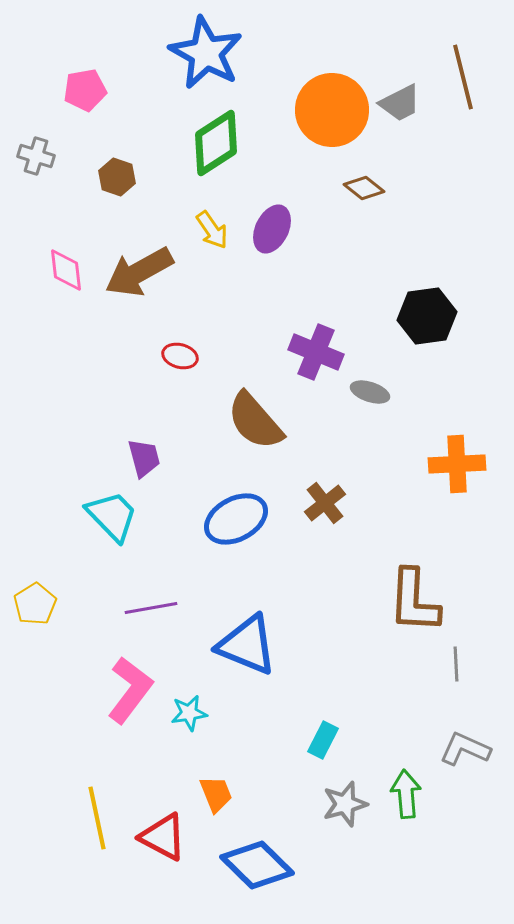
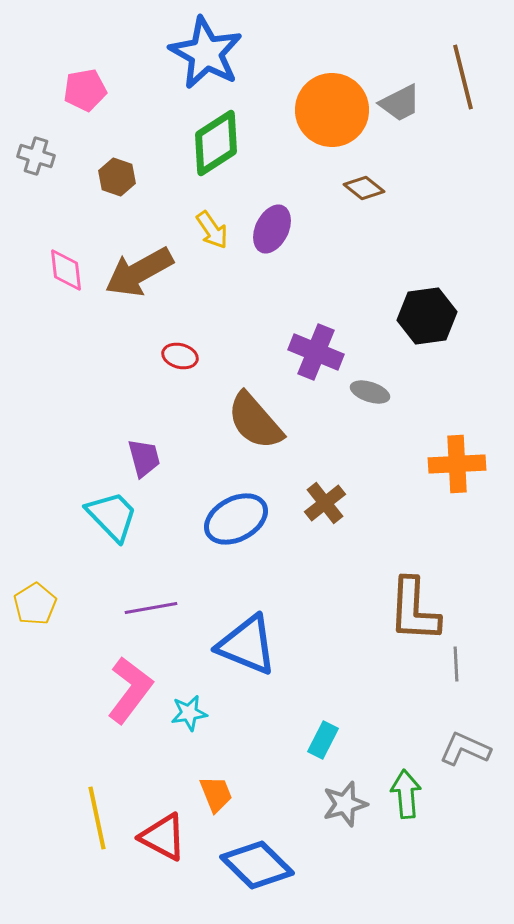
brown L-shape: moved 9 px down
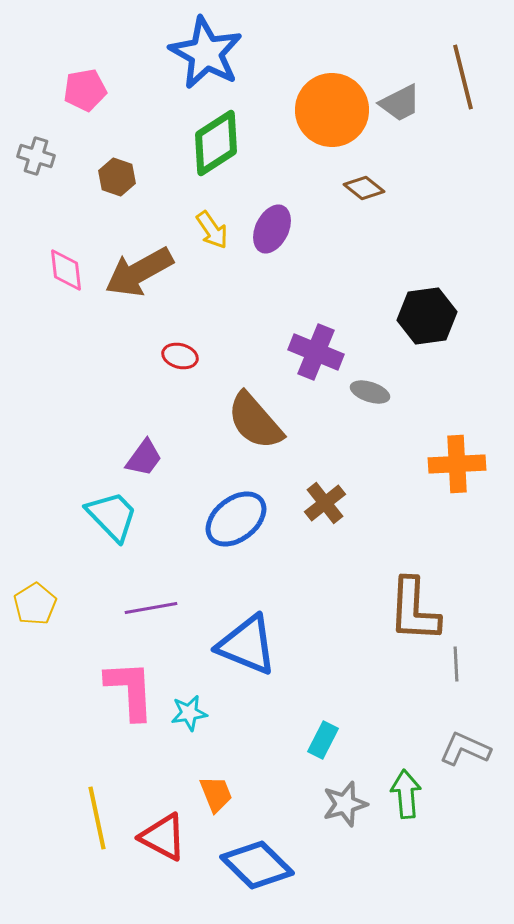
purple trapezoid: rotated 51 degrees clockwise
blue ellipse: rotated 10 degrees counterclockwise
pink L-shape: rotated 40 degrees counterclockwise
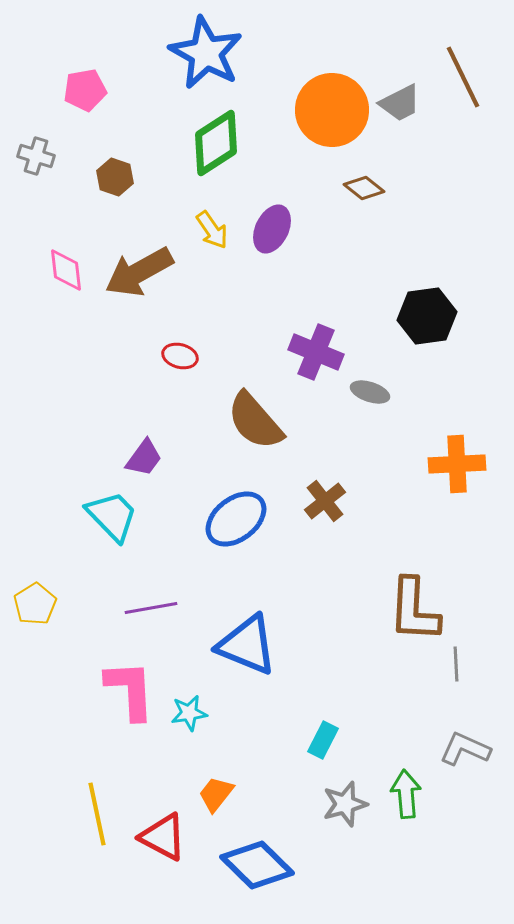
brown line: rotated 12 degrees counterclockwise
brown hexagon: moved 2 px left
brown cross: moved 2 px up
orange trapezoid: rotated 120 degrees counterclockwise
yellow line: moved 4 px up
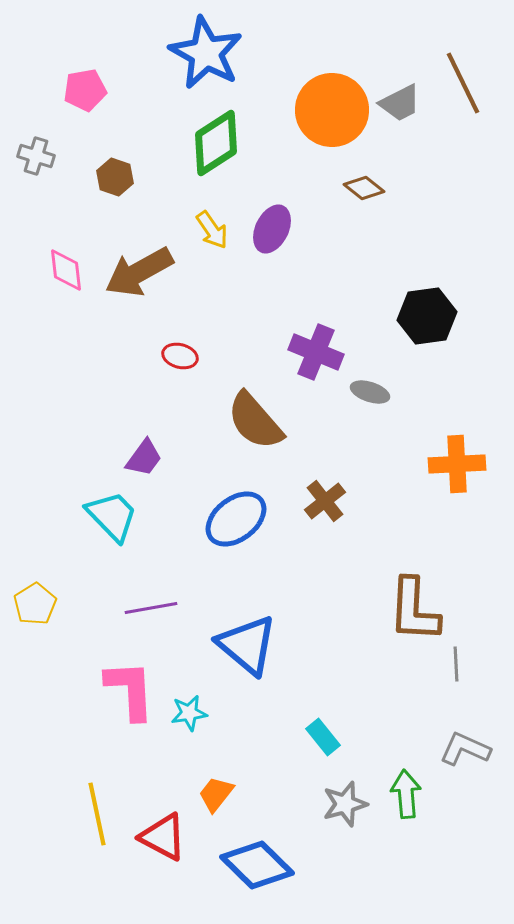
brown line: moved 6 px down
blue triangle: rotated 18 degrees clockwise
cyan rectangle: moved 3 px up; rotated 66 degrees counterclockwise
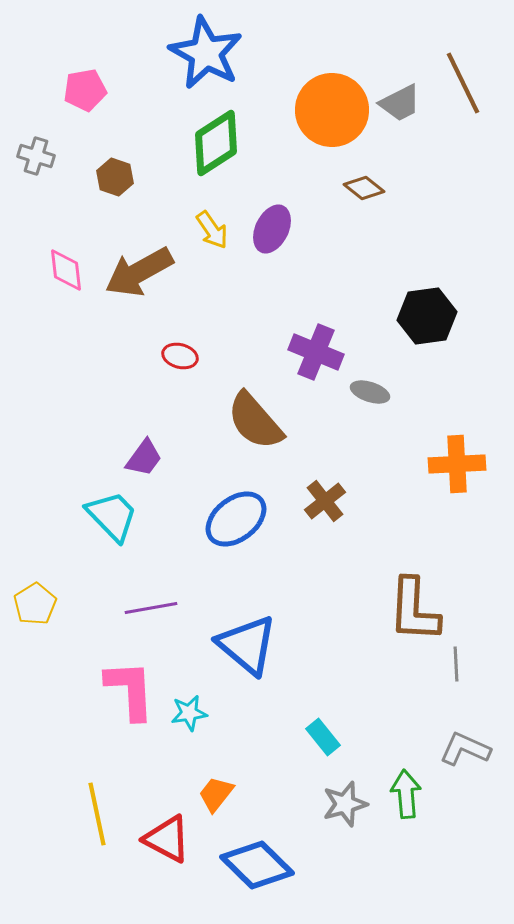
red triangle: moved 4 px right, 2 px down
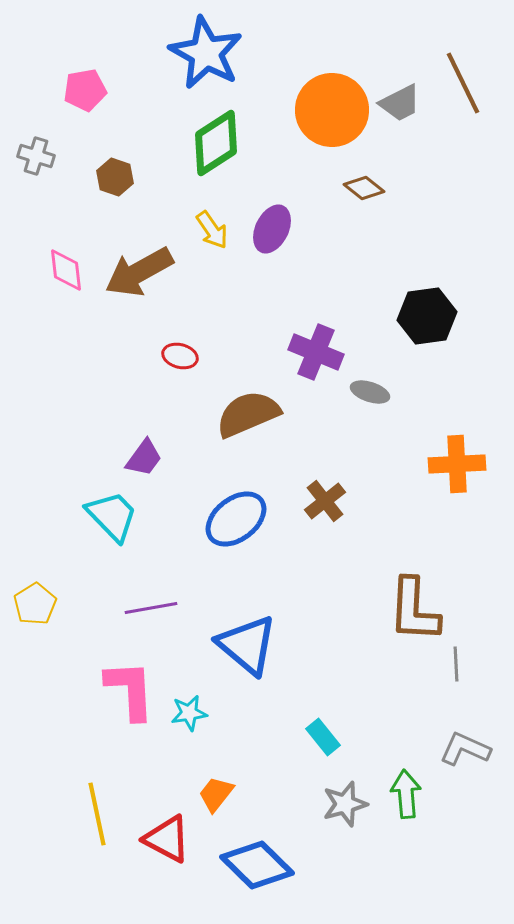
brown semicircle: moved 7 px left, 7 px up; rotated 108 degrees clockwise
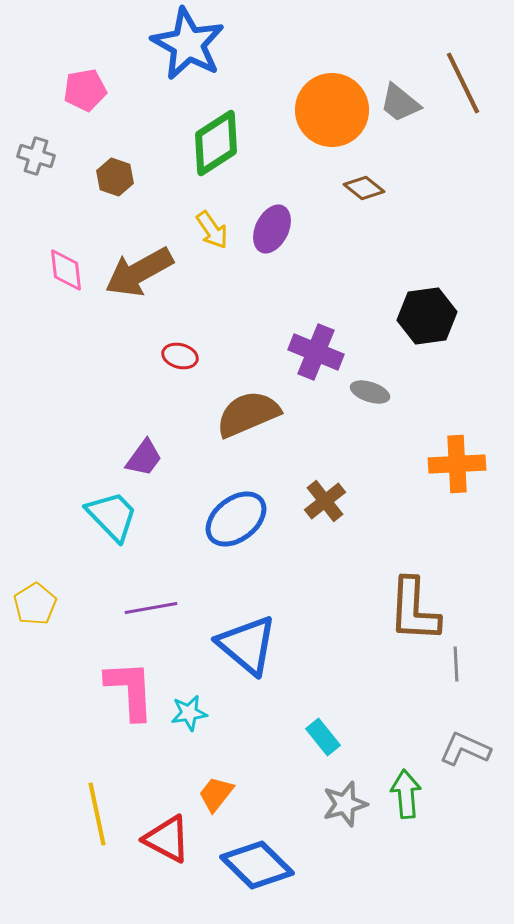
blue star: moved 18 px left, 9 px up
gray trapezoid: rotated 66 degrees clockwise
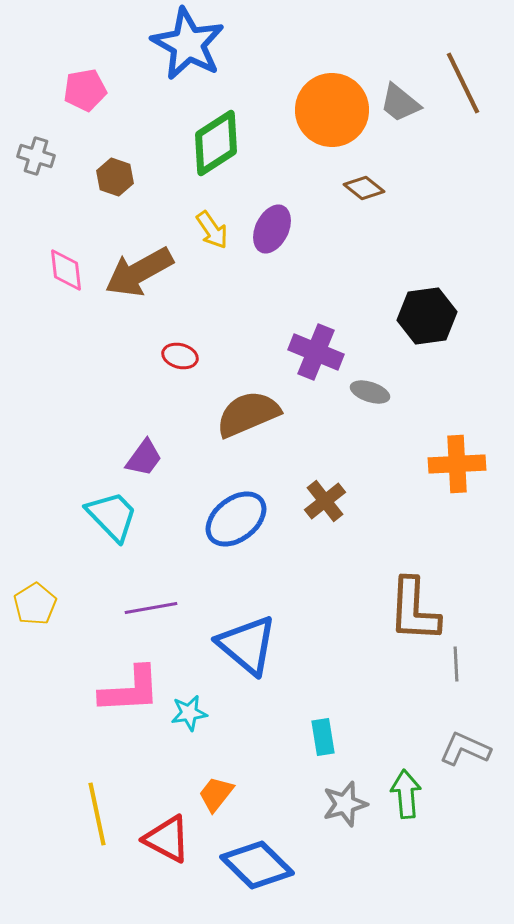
pink L-shape: rotated 90 degrees clockwise
cyan rectangle: rotated 30 degrees clockwise
